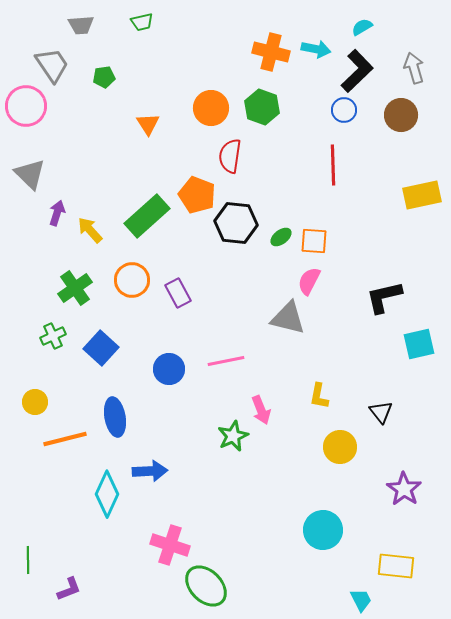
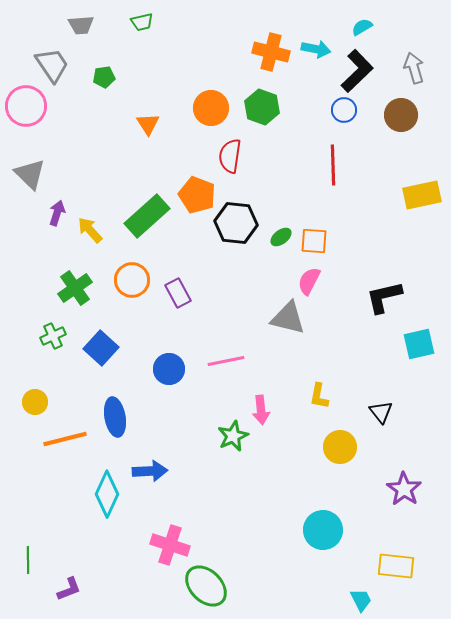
pink arrow at (261, 410): rotated 16 degrees clockwise
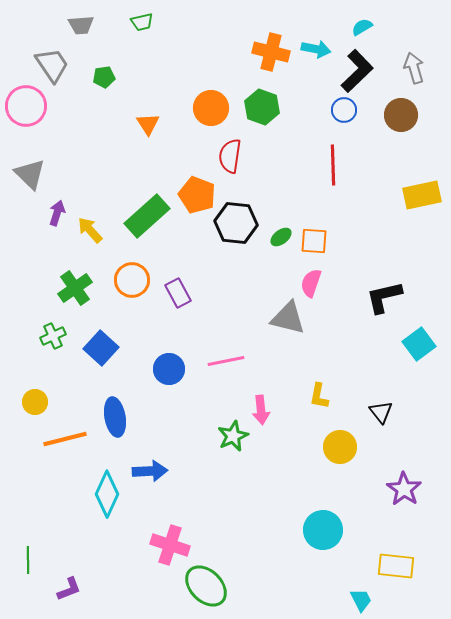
pink semicircle at (309, 281): moved 2 px right, 2 px down; rotated 8 degrees counterclockwise
cyan square at (419, 344): rotated 24 degrees counterclockwise
